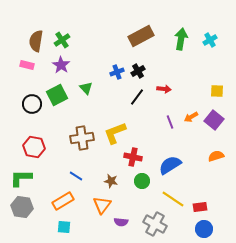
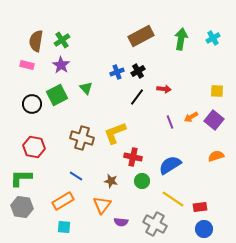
cyan cross: moved 3 px right, 2 px up
brown cross: rotated 25 degrees clockwise
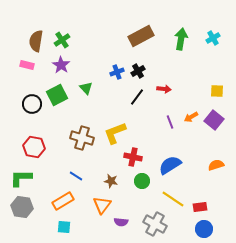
orange semicircle: moved 9 px down
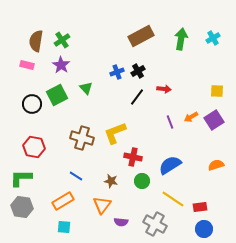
purple square: rotated 18 degrees clockwise
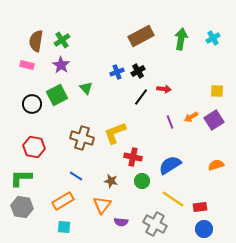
black line: moved 4 px right
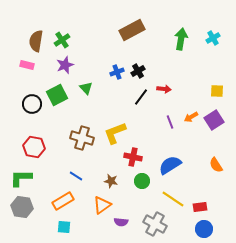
brown rectangle: moved 9 px left, 6 px up
purple star: moved 4 px right; rotated 18 degrees clockwise
orange semicircle: rotated 105 degrees counterclockwise
orange triangle: rotated 18 degrees clockwise
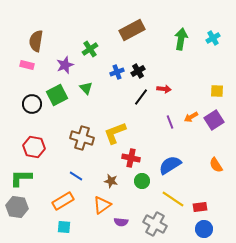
green cross: moved 28 px right, 9 px down
red cross: moved 2 px left, 1 px down
gray hexagon: moved 5 px left
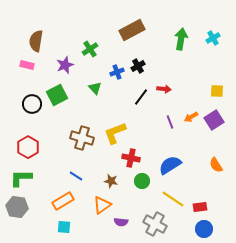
black cross: moved 5 px up
green triangle: moved 9 px right
red hexagon: moved 6 px left; rotated 20 degrees clockwise
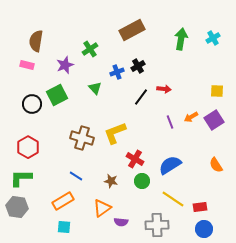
red cross: moved 4 px right, 1 px down; rotated 18 degrees clockwise
orange triangle: moved 3 px down
gray cross: moved 2 px right, 1 px down; rotated 30 degrees counterclockwise
